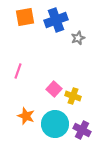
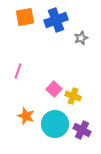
gray star: moved 3 px right
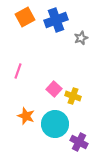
orange square: rotated 18 degrees counterclockwise
purple cross: moved 3 px left, 12 px down
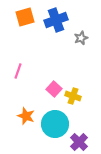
orange square: rotated 12 degrees clockwise
purple cross: rotated 18 degrees clockwise
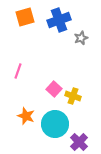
blue cross: moved 3 px right
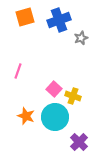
cyan circle: moved 7 px up
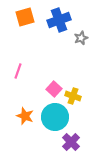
orange star: moved 1 px left
purple cross: moved 8 px left
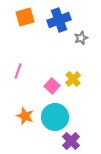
pink square: moved 2 px left, 3 px up
yellow cross: moved 17 px up; rotated 28 degrees clockwise
purple cross: moved 1 px up
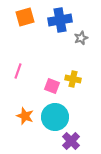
blue cross: moved 1 px right; rotated 10 degrees clockwise
yellow cross: rotated 35 degrees counterclockwise
pink square: rotated 21 degrees counterclockwise
